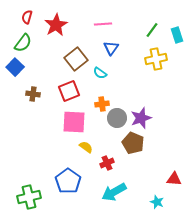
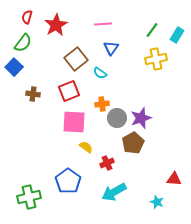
cyan rectangle: rotated 49 degrees clockwise
blue square: moved 1 px left
brown pentagon: rotated 20 degrees clockwise
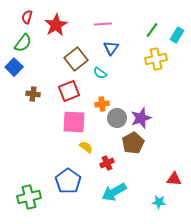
cyan star: moved 2 px right; rotated 16 degrees counterclockwise
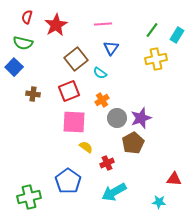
green semicircle: rotated 66 degrees clockwise
orange cross: moved 4 px up; rotated 24 degrees counterclockwise
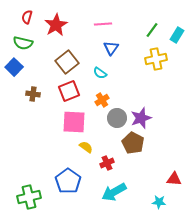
brown square: moved 9 px left, 3 px down
brown pentagon: rotated 15 degrees counterclockwise
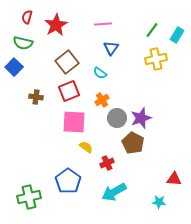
brown cross: moved 3 px right, 3 px down
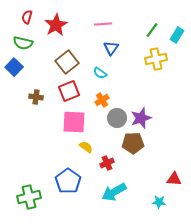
brown pentagon: rotated 30 degrees counterclockwise
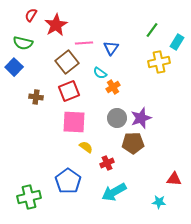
red semicircle: moved 4 px right, 2 px up; rotated 16 degrees clockwise
pink line: moved 19 px left, 19 px down
cyan rectangle: moved 7 px down
yellow cross: moved 3 px right, 3 px down
orange cross: moved 11 px right, 13 px up
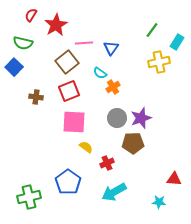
blue pentagon: moved 1 px down
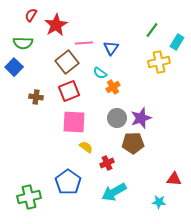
green semicircle: rotated 12 degrees counterclockwise
